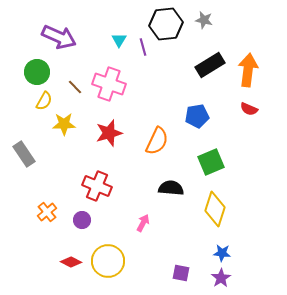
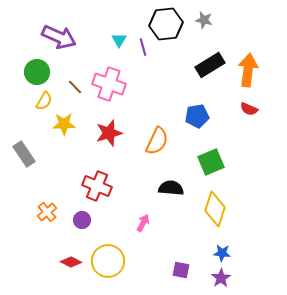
purple square: moved 3 px up
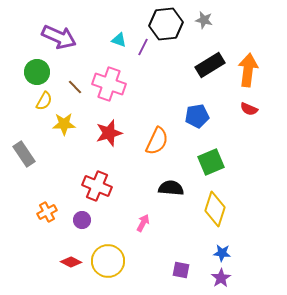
cyan triangle: rotated 42 degrees counterclockwise
purple line: rotated 42 degrees clockwise
orange cross: rotated 12 degrees clockwise
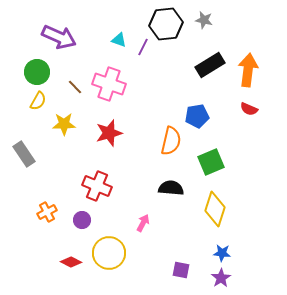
yellow semicircle: moved 6 px left
orange semicircle: moved 14 px right; rotated 12 degrees counterclockwise
yellow circle: moved 1 px right, 8 px up
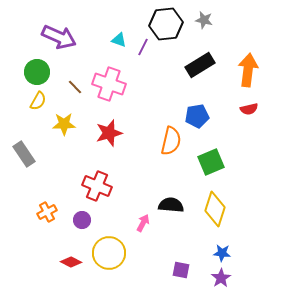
black rectangle: moved 10 px left
red semicircle: rotated 36 degrees counterclockwise
black semicircle: moved 17 px down
